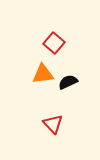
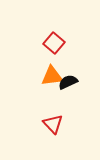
orange triangle: moved 9 px right, 2 px down
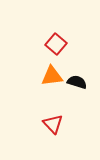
red square: moved 2 px right, 1 px down
black semicircle: moved 9 px right; rotated 42 degrees clockwise
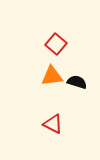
red triangle: rotated 20 degrees counterclockwise
